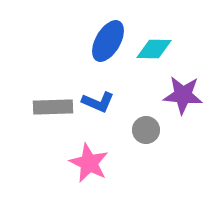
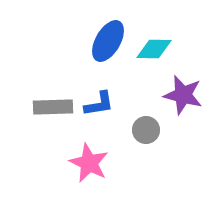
purple star: rotated 9 degrees clockwise
blue L-shape: moved 1 px right, 2 px down; rotated 32 degrees counterclockwise
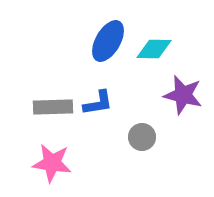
blue L-shape: moved 1 px left, 1 px up
gray circle: moved 4 px left, 7 px down
pink star: moved 37 px left; rotated 18 degrees counterclockwise
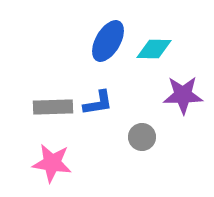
purple star: rotated 15 degrees counterclockwise
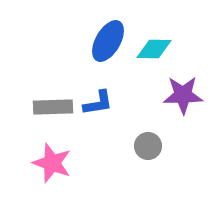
gray circle: moved 6 px right, 9 px down
pink star: rotated 12 degrees clockwise
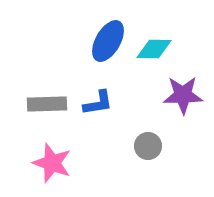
gray rectangle: moved 6 px left, 3 px up
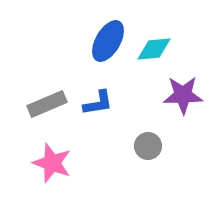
cyan diamond: rotated 6 degrees counterclockwise
gray rectangle: rotated 21 degrees counterclockwise
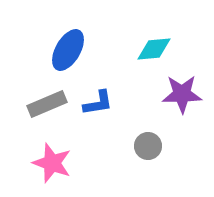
blue ellipse: moved 40 px left, 9 px down
purple star: moved 1 px left, 1 px up
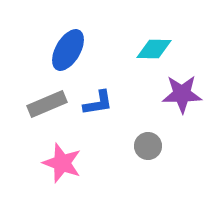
cyan diamond: rotated 6 degrees clockwise
pink star: moved 10 px right
